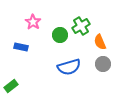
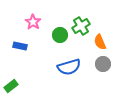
blue rectangle: moved 1 px left, 1 px up
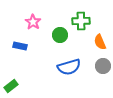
green cross: moved 5 px up; rotated 30 degrees clockwise
gray circle: moved 2 px down
